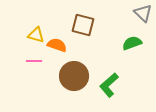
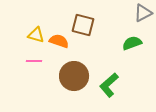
gray triangle: rotated 48 degrees clockwise
orange semicircle: moved 2 px right, 4 px up
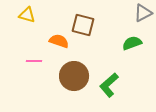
yellow triangle: moved 9 px left, 20 px up
